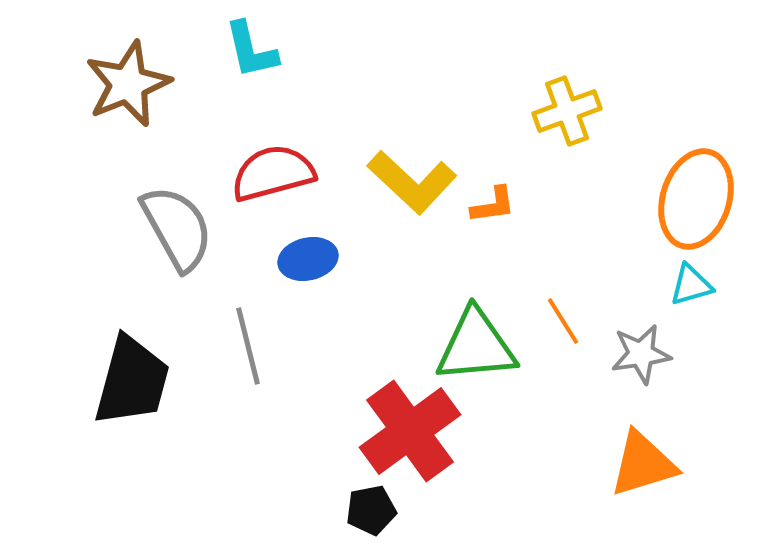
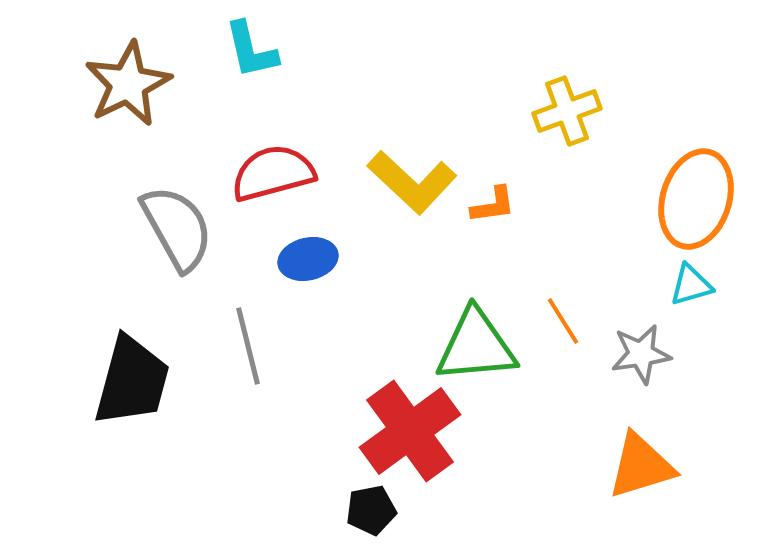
brown star: rotated 4 degrees counterclockwise
orange triangle: moved 2 px left, 2 px down
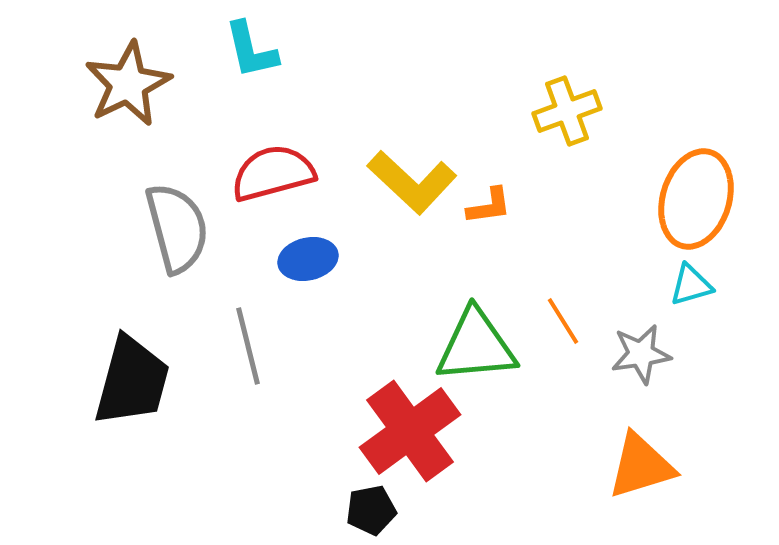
orange L-shape: moved 4 px left, 1 px down
gray semicircle: rotated 14 degrees clockwise
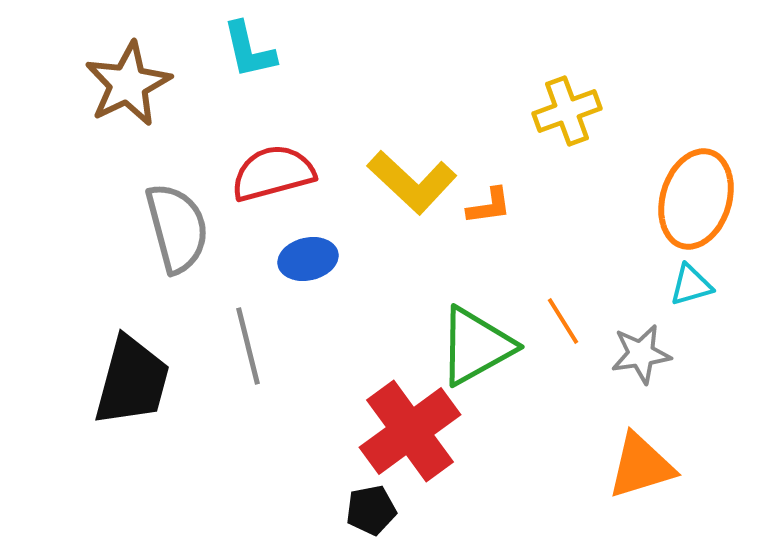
cyan L-shape: moved 2 px left
green triangle: rotated 24 degrees counterclockwise
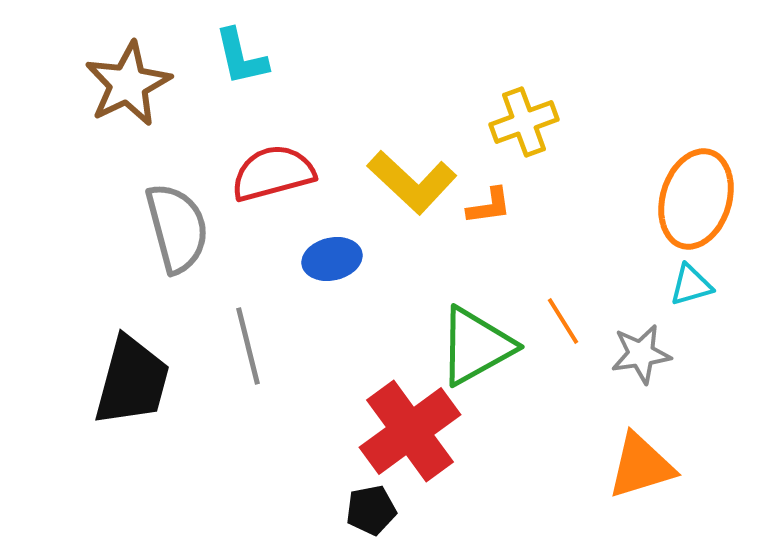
cyan L-shape: moved 8 px left, 7 px down
yellow cross: moved 43 px left, 11 px down
blue ellipse: moved 24 px right
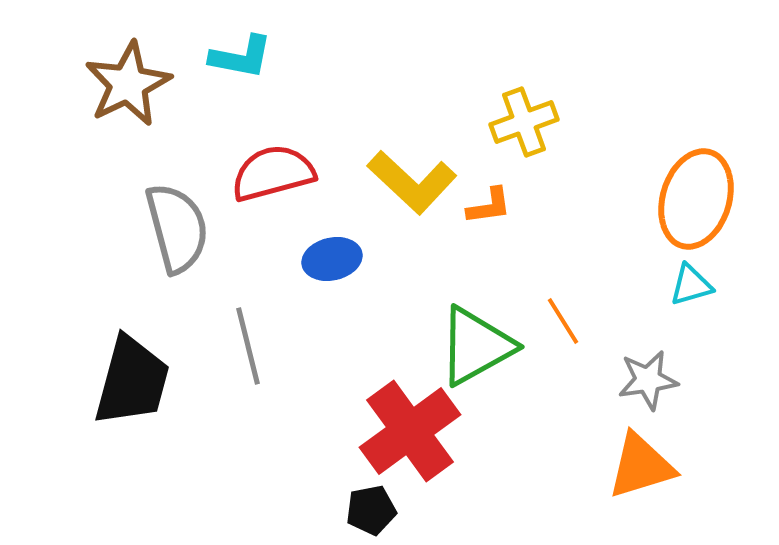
cyan L-shape: rotated 66 degrees counterclockwise
gray star: moved 7 px right, 26 px down
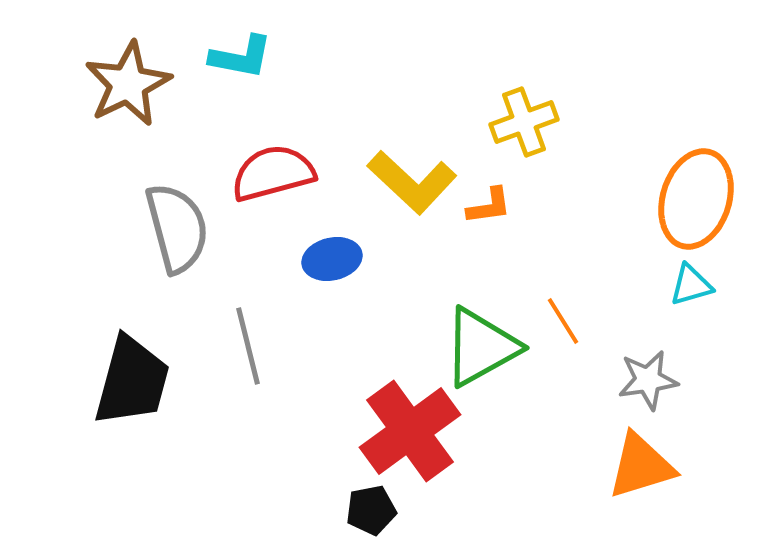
green triangle: moved 5 px right, 1 px down
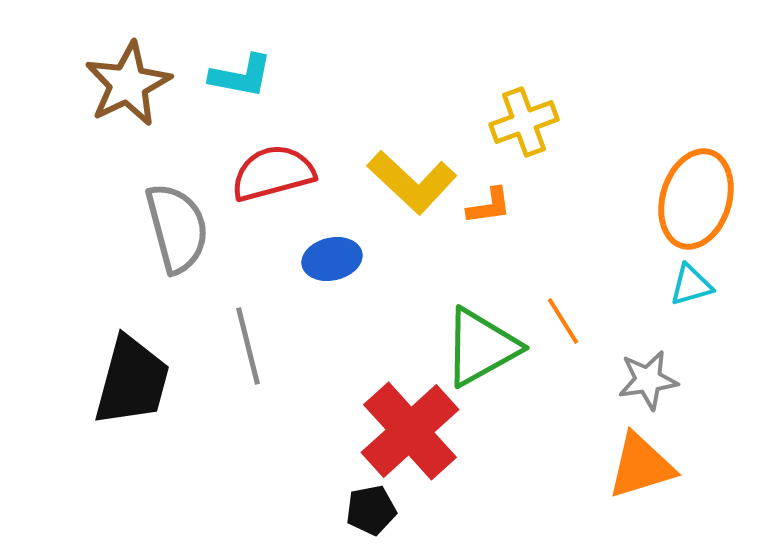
cyan L-shape: moved 19 px down
red cross: rotated 6 degrees counterclockwise
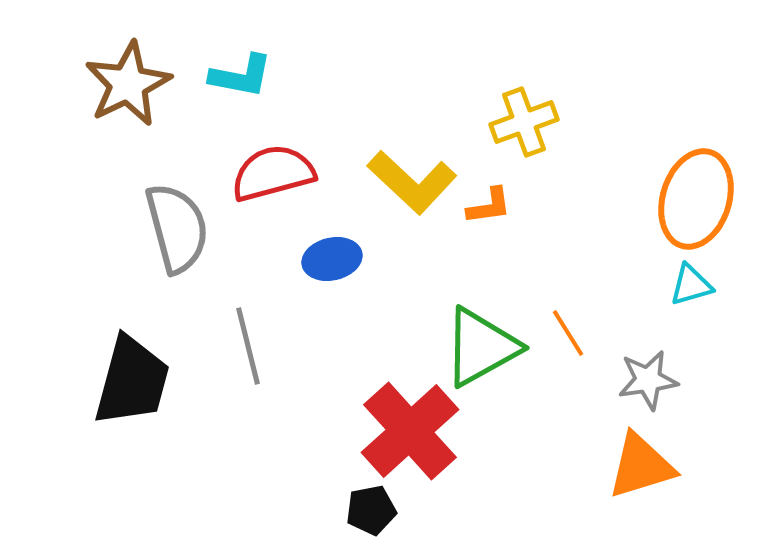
orange line: moved 5 px right, 12 px down
